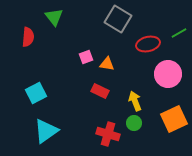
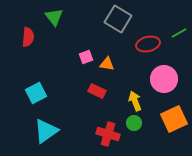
pink circle: moved 4 px left, 5 px down
red rectangle: moved 3 px left
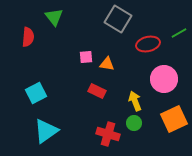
pink square: rotated 16 degrees clockwise
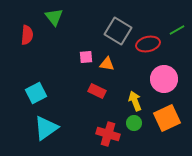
gray square: moved 12 px down
green line: moved 2 px left, 3 px up
red semicircle: moved 1 px left, 2 px up
orange square: moved 7 px left, 1 px up
cyan triangle: moved 3 px up
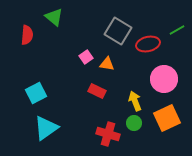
green triangle: rotated 12 degrees counterclockwise
pink square: rotated 32 degrees counterclockwise
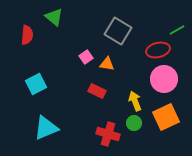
red ellipse: moved 10 px right, 6 px down
cyan square: moved 9 px up
orange square: moved 1 px left, 1 px up
cyan triangle: rotated 12 degrees clockwise
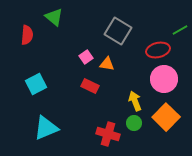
green line: moved 3 px right
red rectangle: moved 7 px left, 5 px up
orange square: rotated 20 degrees counterclockwise
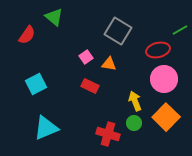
red semicircle: rotated 30 degrees clockwise
orange triangle: moved 2 px right
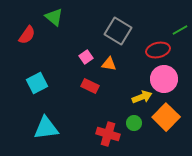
cyan square: moved 1 px right, 1 px up
yellow arrow: moved 7 px right, 4 px up; rotated 90 degrees clockwise
cyan triangle: rotated 16 degrees clockwise
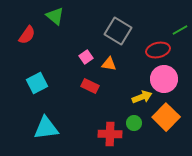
green triangle: moved 1 px right, 1 px up
red cross: moved 2 px right; rotated 15 degrees counterclockwise
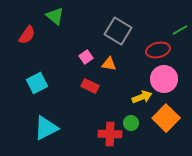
orange square: moved 1 px down
green circle: moved 3 px left
cyan triangle: rotated 20 degrees counterclockwise
